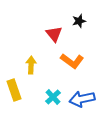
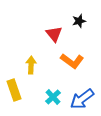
blue arrow: rotated 25 degrees counterclockwise
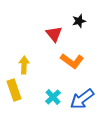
yellow arrow: moved 7 px left
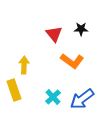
black star: moved 2 px right, 8 px down; rotated 16 degrees clockwise
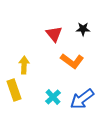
black star: moved 2 px right
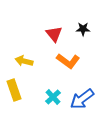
orange L-shape: moved 4 px left
yellow arrow: moved 4 px up; rotated 78 degrees counterclockwise
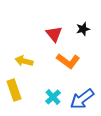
black star: rotated 16 degrees counterclockwise
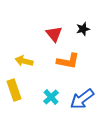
orange L-shape: rotated 25 degrees counterclockwise
cyan cross: moved 2 px left
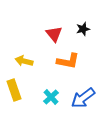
blue arrow: moved 1 px right, 1 px up
